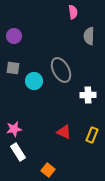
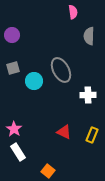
purple circle: moved 2 px left, 1 px up
gray square: rotated 24 degrees counterclockwise
pink star: rotated 28 degrees counterclockwise
orange square: moved 1 px down
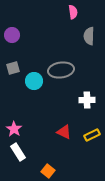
gray ellipse: rotated 70 degrees counterclockwise
white cross: moved 1 px left, 5 px down
yellow rectangle: rotated 42 degrees clockwise
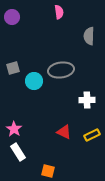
pink semicircle: moved 14 px left
purple circle: moved 18 px up
orange square: rotated 24 degrees counterclockwise
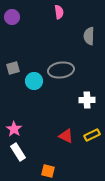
red triangle: moved 2 px right, 4 px down
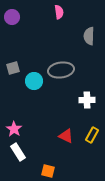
yellow rectangle: rotated 35 degrees counterclockwise
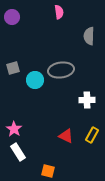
cyan circle: moved 1 px right, 1 px up
